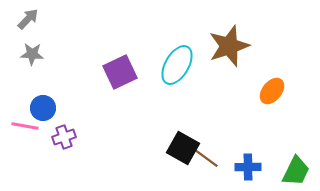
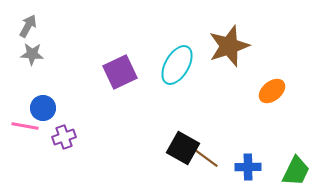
gray arrow: moved 7 px down; rotated 15 degrees counterclockwise
orange ellipse: rotated 12 degrees clockwise
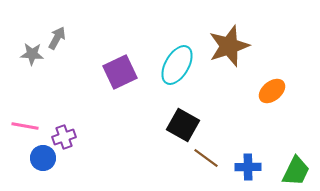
gray arrow: moved 29 px right, 12 px down
blue circle: moved 50 px down
black square: moved 23 px up
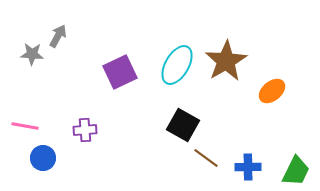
gray arrow: moved 1 px right, 2 px up
brown star: moved 3 px left, 15 px down; rotated 12 degrees counterclockwise
purple cross: moved 21 px right, 7 px up; rotated 15 degrees clockwise
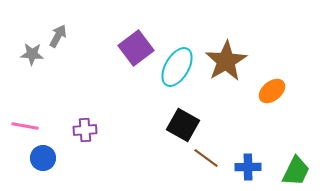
cyan ellipse: moved 2 px down
purple square: moved 16 px right, 24 px up; rotated 12 degrees counterclockwise
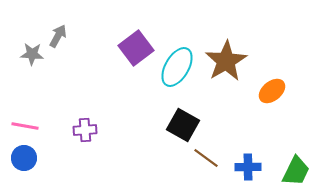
blue circle: moved 19 px left
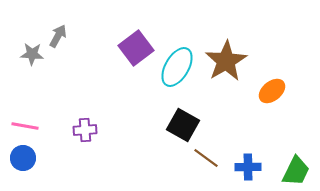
blue circle: moved 1 px left
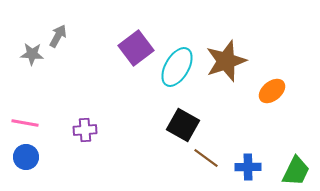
brown star: rotated 12 degrees clockwise
pink line: moved 3 px up
blue circle: moved 3 px right, 1 px up
